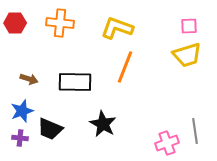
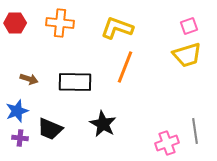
pink square: rotated 18 degrees counterclockwise
blue star: moved 5 px left
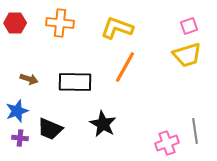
orange line: rotated 8 degrees clockwise
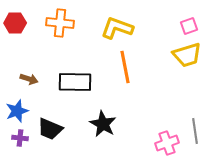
orange line: rotated 40 degrees counterclockwise
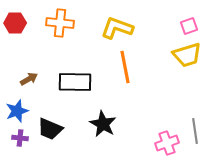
brown arrow: rotated 48 degrees counterclockwise
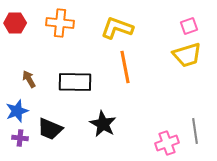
brown arrow: rotated 90 degrees counterclockwise
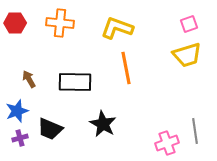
pink square: moved 2 px up
orange line: moved 1 px right, 1 px down
purple cross: rotated 21 degrees counterclockwise
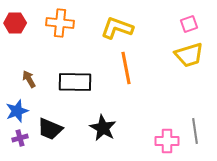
yellow trapezoid: moved 2 px right
black star: moved 4 px down
pink cross: moved 2 px up; rotated 20 degrees clockwise
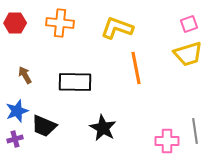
yellow trapezoid: moved 1 px left, 1 px up
orange line: moved 10 px right
brown arrow: moved 4 px left, 4 px up
black trapezoid: moved 6 px left, 3 px up
purple cross: moved 5 px left, 1 px down
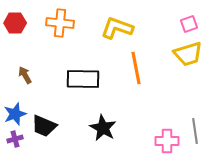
black rectangle: moved 8 px right, 3 px up
blue star: moved 2 px left, 3 px down
